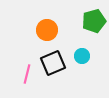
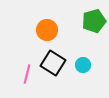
cyan circle: moved 1 px right, 9 px down
black square: rotated 35 degrees counterclockwise
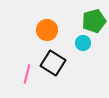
cyan circle: moved 22 px up
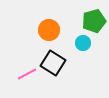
orange circle: moved 2 px right
pink line: rotated 48 degrees clockwise
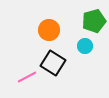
cyan circle: moved 2 px right, 3 px down
pink line: moved 3 px down
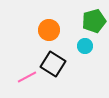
black square: moved 1 px down
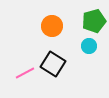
orange circle: moved 3 px right, 4 px up
cyan circle: moved 4 px right
pink line: moved 2 px left, 4 px up
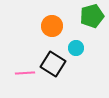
green pentagon: moved 2 px left, 5 px up
cyan circle: moved 13 px left, 2 px down
pink line: rotated 24 degrees clockwise
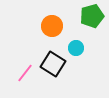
pink line: rotated 48 degrees counterclockwise
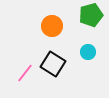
green pentagon: moved 1 px left, 1 px up
cyan circle: moved 12 px right, 4 px down
